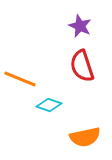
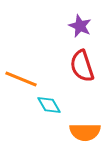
orange line: moved 1 px right
cyan diamond: rotated 40 degrees clockwise
orange semicircle: moved 5 px up; rotated 12 degrees clockwise
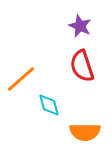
orange line: rotated 64 degrees counterclockwise
cyan diamond: rotated 15 degrees clockwise
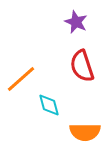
purple star: moved 4 px left, 4 px up
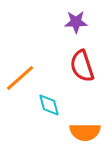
purple star: rotated 25 degrees counterclockwise
orange line: moved 1 px left, 1 px up
